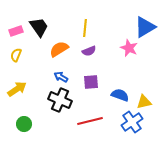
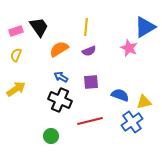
yellow line: moved 1 px right, 1 px up
yellow arrow: moved 1 px left
green circle: moved 27 px right, 12 px down
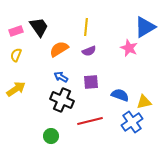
black cross: moved 2 px right
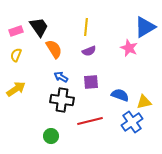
orange semicircle: moved 5 px left; rotated 90 degrees clockwise
black cross: rotated 15 degrees counterclockwise
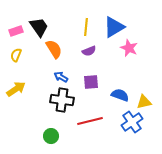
blue triangle: moved 31 px left
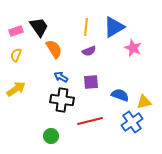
pink star: moved 4 px right
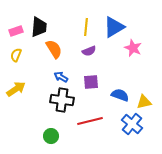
black trapezoid: rotated 40 degrees clockwise
blue cross: moved 2 px down; rotated 15 degrees counterclockwise
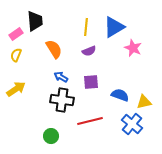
black trapezoid: moved 4 px left, 6 px up; rotated 10 degrees counterclockwise
pink rectangle: moved 3 px down; rotated 16 degrees counterclockwise
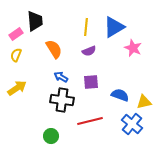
yellow arrow: moved 1 px right, 1 px up
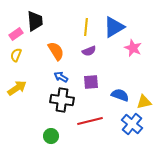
orange semicircle: moved 2 px right, 2 px down
